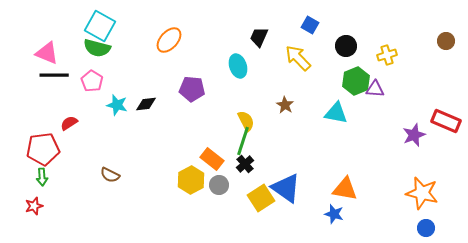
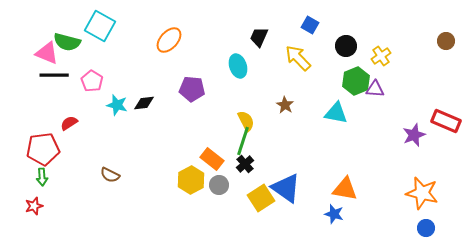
green semicircle: moved 30 px left, 6 px up
yellow cross: moved 6 px left, 1 px down; rotated 18 degrees counterclockwise
black diamond: moved 2 px left, 1 px up
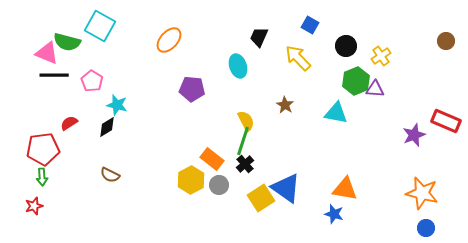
black diamond: moved 37 px left, 24 px down; rotated 25 degrees counterclockwise
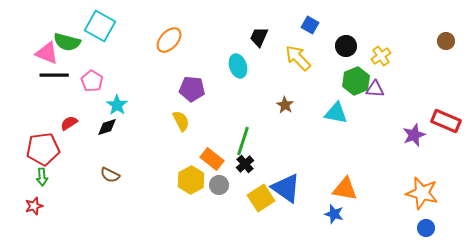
cyan star: rotated 20 degrees clockwise
yellow semicircle: moved 65 px left
black diamond: rotated 15 degrees clockwise
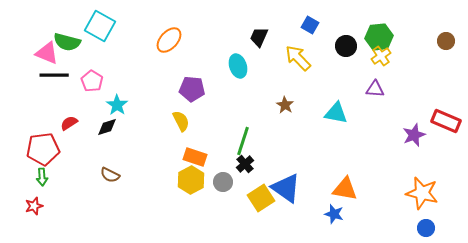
green hexagon: moved 23 px right, 44 px up; rotated 16 degrees clockwise
orange rectangle: moved 17 px left, 2 px up; rotated 20 degrees counterclockwise
gray circle: moved 4 px right, 3 px up
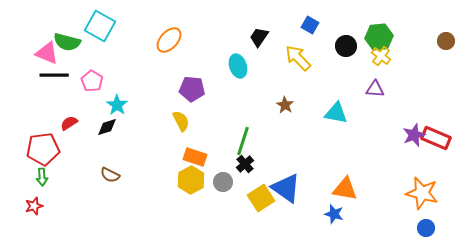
black trapezoid: rotated 10 degrees clockwise
yellow cross: rotated 18 degrees counterclockwise
red rectangle: moved 10 px left, 17 px down
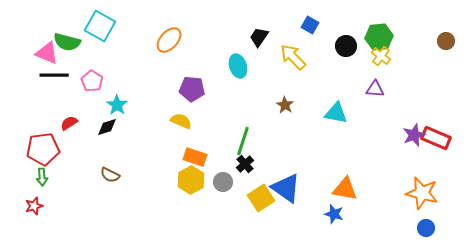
yellow arrow: moved 5 px left, 1 px up
yellow semicircle: rotated 40 degrees counterclockwise
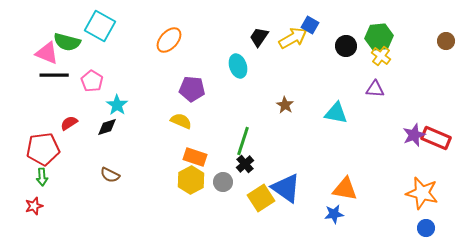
yellow arrow: moved 19 px up; rotated 104 degrees clockwise
blue star: rotated 24 degrees counterclockwise
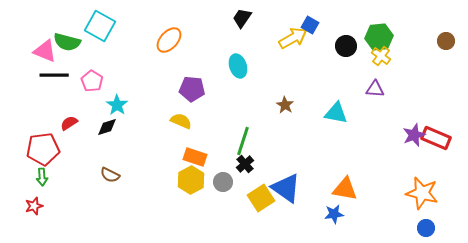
black trapezoid: moved 17 px left, 19 px up
pink triangle: moved 2 px left, 2 px up
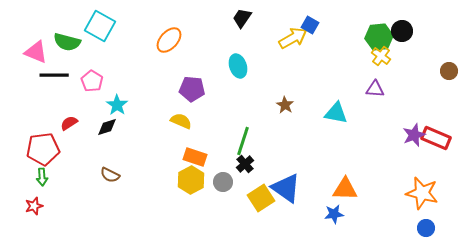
brown circle: moved 3 px right, 30 px down
black circle: moved 56 px right, 15 px up
pink triangle: moved 9 px left, 1 px down
orange triangle: rotated 8 degrees counterclockwise
